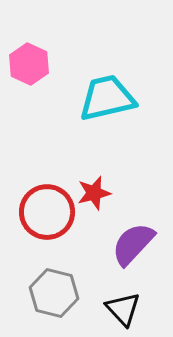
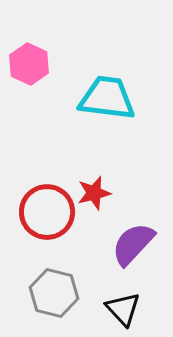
cyan trapezoid: rotated 20 degrees clockwise
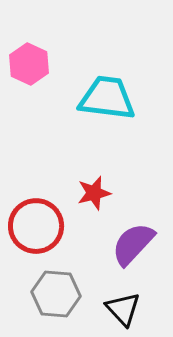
red circle: moved 11 px left, 14 px down
gray hexagon: moved 2 px right, 1 px down; rotated 9 degrees counterclockwise
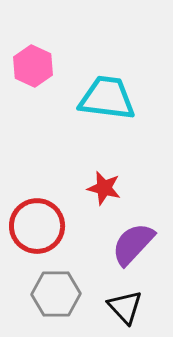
pink hexagon: moved 4 px right, 2 px down
red star: moved 10 px right, 5 px up; rotated 28 degrees clockwise
red circle: moved 1 px right
gray hexagon: rotated 6 degrees counterclockwise
black triangle: moved 2 px right, 2 px up
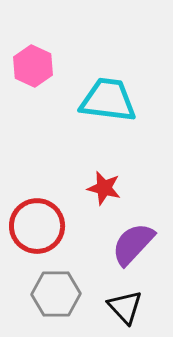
cyan trapezoid: moved 1 px right, 2 px down
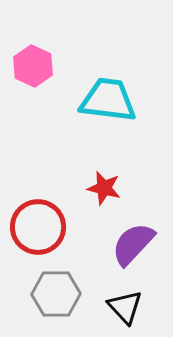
red circle: moved 1 px right, 1 px down
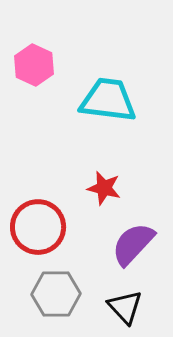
pink hexagon: moved 1 px right, 1 px up
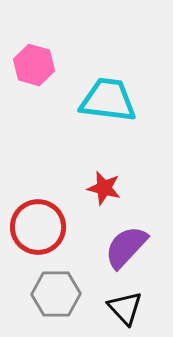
pink hexagon: rotated 9 degrees counterclockwise
purple semicircle: moved 7 px left, 3 px down
black triangle: moved 1 px down
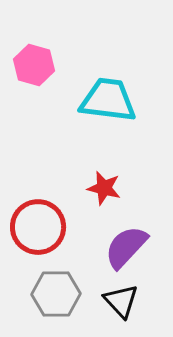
black triangle: moved 4 px left, 7 px up
